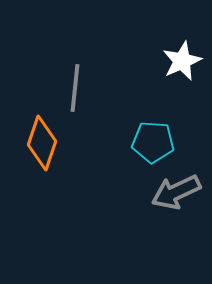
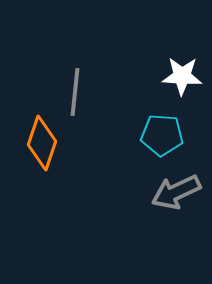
white star: moved 15 px down; rotated 27 degrees clockwise
gray line: moved 4 px down
cyan pentagon: moved 9 px right, 7 px up
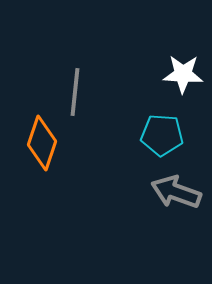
white star: moved 1 px right, 2 px up
gray arrow: rotated 45 degrees clockwise
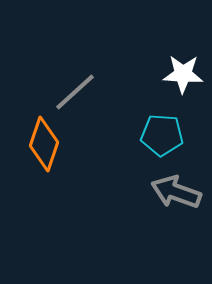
gray line: rotated 42 degrees clockwise
orange diamond: moved 2 px right, 1 px down
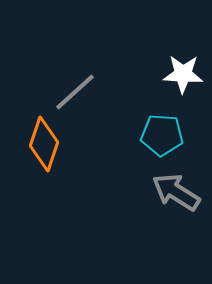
gray arrow: rotated 12 degrees clockwise
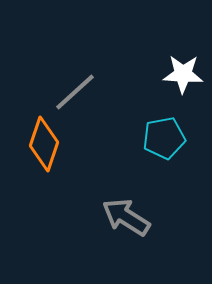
cyan pentagon: moved 2 px right, 3 px down; rotated 15 degrees counterclockwise
gray arrow: moved 50 px left, 25 px down
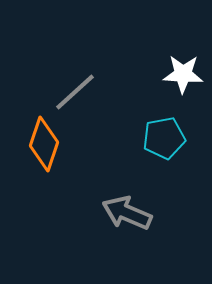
gray arrow: moved 1 px right, 4 px up; rotated 9 degrees counterclockwise
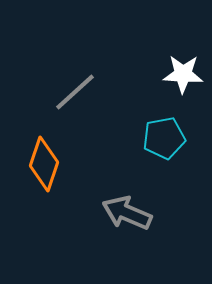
orange diamond: moved 20 px down
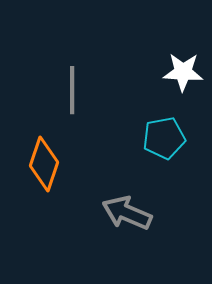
white star: moved 2 px up
gray line: moved 3 px left, 2 px up; rotated 48 degrees counterclockwise
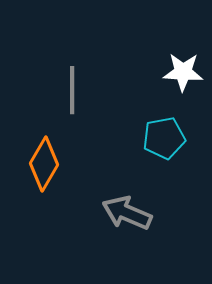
orange diamond: rotated 12 degrees clockwise
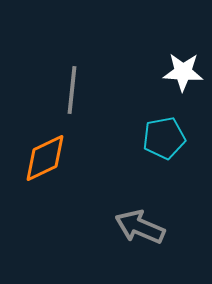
gray line: rotated 6 degrees clockwise
orange diamond: moved 1 px right, 6 px up; rotated 34 degrees clockwise
gray arrow: moved 13 px right, 14 px down
